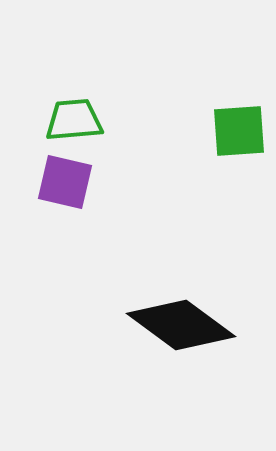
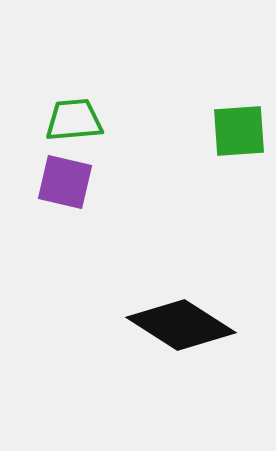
black diamond: rotated 4 degrees counterclockwise
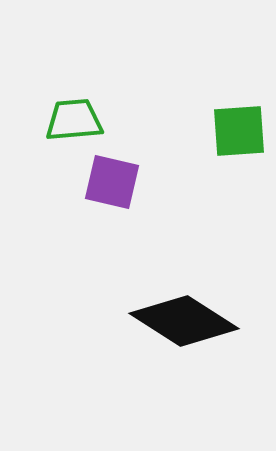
purple square: moved 47 px right
black diamond: moved 3 px right, 4 px up
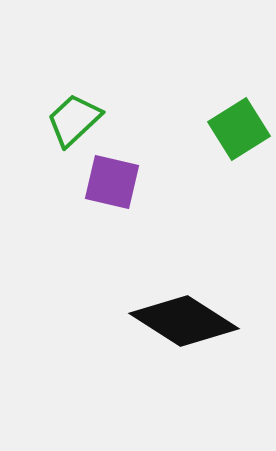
green trapezoid: rotated 38 degrees counterclockwise
green square: moved 2 px up; rotated 28 degrees counterclockwise
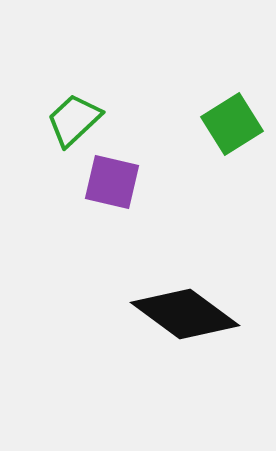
green square: moved 7 px left, 5 px up
black diamond: moved 1 px right, 7 px up; rotated 4 degrees clockwise
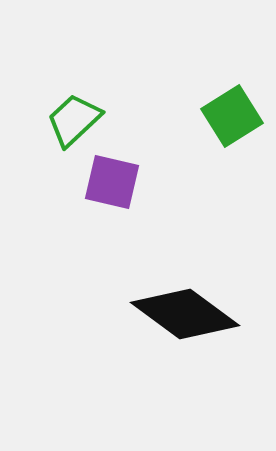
green square: moved 8 px up
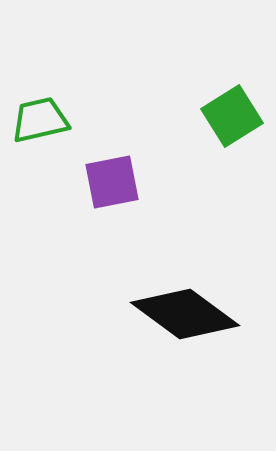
green trapezoid: moved 34 px left; rotated 30 degrees clockwise
purple square: rotated 24 degrees counterclockwise
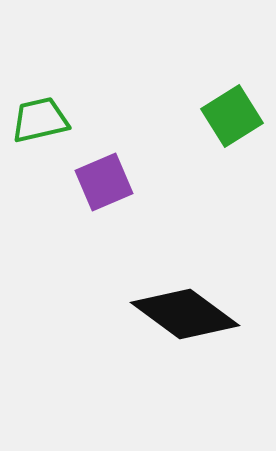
purple square: moved 8 px left; rotated 12 degrees counterclockwise
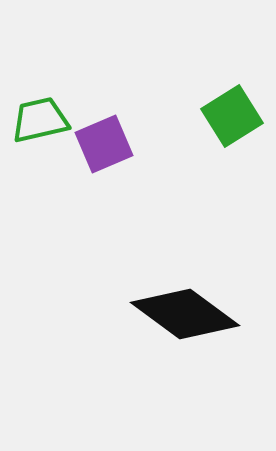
purple square: moved 38 px up
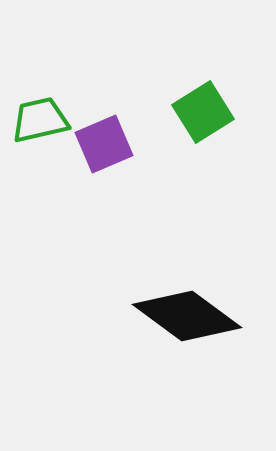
green square: moved 29 px left, 4 px up
black diamond: moved 2 px right, 2 px down
